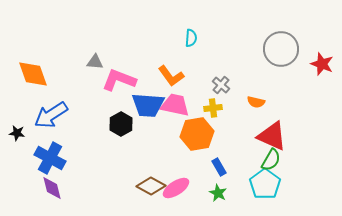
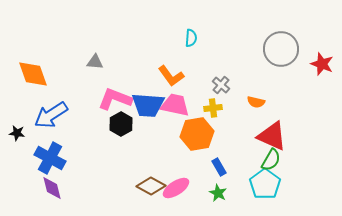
pink L-shape: moved 4 px left, 19 px down
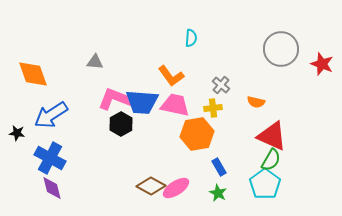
blue trapezoid: moved 6 px left, 3 px up
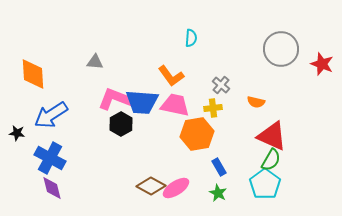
orange diamond: rotated 16 degrees clockwise
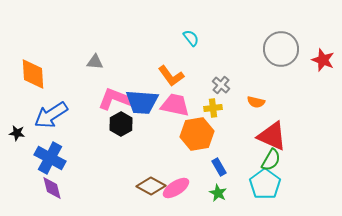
cyan semicircle: rotated 42 degrees counterclockwise
red star: moved 1 px right, 4 px up
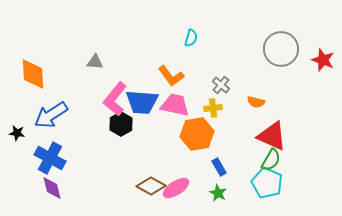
cyan semicircle: rotated 54 degrees clockwise
pink L-shape: rotated 72 degrees counterclockwise
cyan pentagon: moved 2 px right, 1 px up; rotated 12 degrees counterclockwise
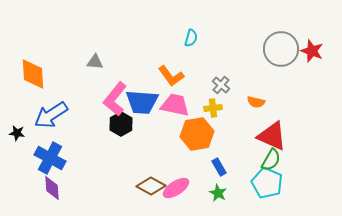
red star: moved 11 px left, 9 px up
purple diamond: rotated 10 degrees clockwise
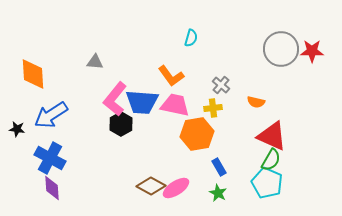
red star: rotated 20 degrees counterclockwise
black star: moved 4 px up
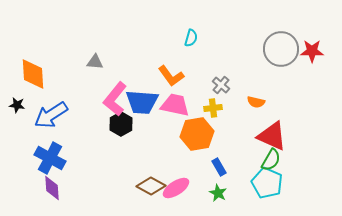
black star: moved 24 px up
